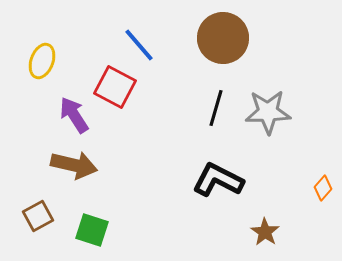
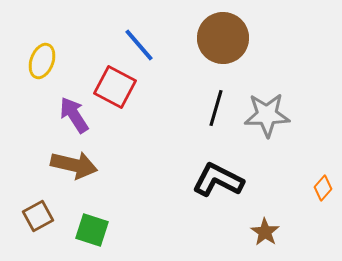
gray star: moved 1 px left, 3 px down
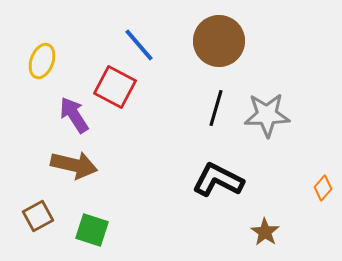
brown circle: moved 4 px left, 3 px down
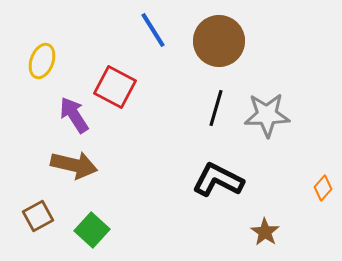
blue line: moved 14 px right, 15 px up; rotated 9 degrees clockwise
green square: rotated 24 degrees clockwise
